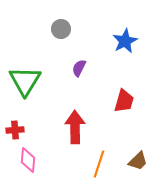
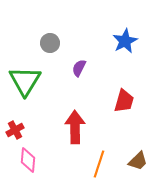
gray circle: moved 11 px left, 14 px down
red cross: rotated 24 degrees counterclockwise
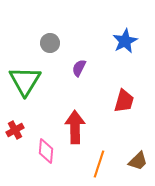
pink diamond: moved 18 px right, 9 px up
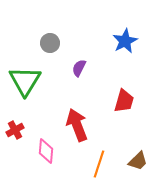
red arrow: moved 2 px right, 2 px up; rotated 20 degrees counterclockwise
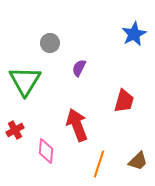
blue star: moved 9 px right, 7 px up
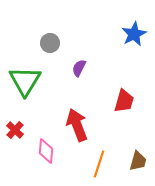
red cross: rotated 18 degrees counterclockwise
brown trapezoid: rotated 30 degrees counterclockwise
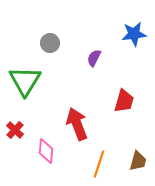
blue star: rotated 20 degrees clockwise
purple semicircle: moved 15 px right, 10 px up
red arrow: moved 1 px up
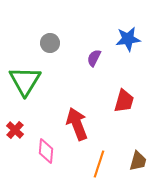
blue star: moved 6 px left, 5 px down
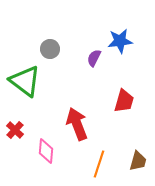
blue star: moved 8 px left, 2 px down
gray circle: moved 6 px down
green triangle: rotated 24 degrees counterclockwise
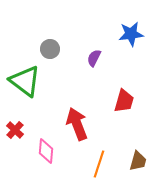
blue star: moved 11 px right, 7 px up
